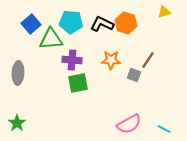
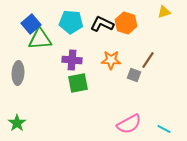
green triangle: moved 11 px left
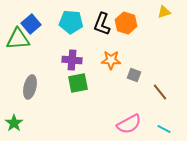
black L-shape: rotated 95 degrees counterclockwise
green triangle: moved 22 px left
brown line: moved 12 px right, 32 px down; rotated 72 degrees counterclockwise
gray ellipse: moved 12 px right, 14 px down; rotated 10 degrees clockwise
green star: moved 3 px left
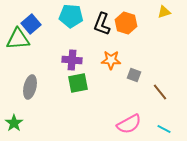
cyan pentagon: moved 6 px up
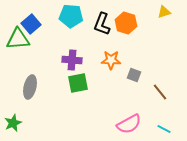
green star: moved 1 px left; rotated 12 degrees clockwise
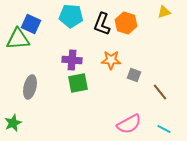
blue square: rotated 24 degrees counterclockwise
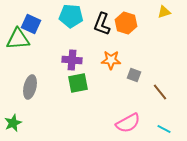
pink semicircle: moved 1 px left, 1 px up
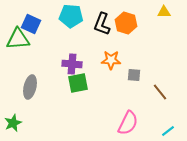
yellow triangle: rotated 16 degrees clockwise
purple cross: moved 4 px down
gray square: rotated 16 degrees counterclockwise
pink semicircle: rotated 35 degrees counterclockwise
cyan line: moved 4 px right, 2 px down; rotated 64 degrees counterclockwise
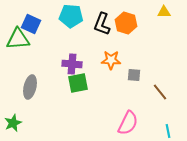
cyan line: rotated 64 degrees counterclockwise
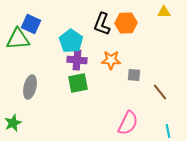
cyan pentagon: moved 25 px down; rotated 30 degrees clockwise
orange hexagon: rotated 20 degrees counterclockwise
purple cross: moved 5 px right, 4 px up
